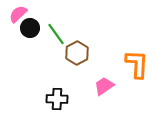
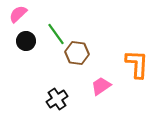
black circle: moved 4 px left, 13 px down
brown hexagon: rotated 25 degrees counterclockwise
pink trapezoid: moved 3 px left
black cross: rotated 35 degrees counterclockwise
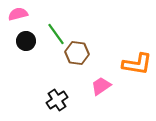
pink semicircle: rotated 30 degrees clockwise
orange L-shape: rotated 96 degrees clockwise
black cross: moved 1 px down
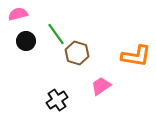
brown hexagon: rotated 10 degrees clockwise
orange L-shape: moved 1 px left, 8 px up
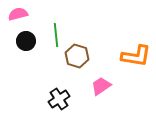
green line: moved 1 px down; rotated 30 degrees clockwise
brown hexagon: moved 3 px down
black cross: moved 2 px right, 1 px up
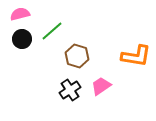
pink semicircle: moved 2 px right
green line: moved 4 px left, 4 px up; rotated 55 degrees clockwise
black circle: moved 4 px left, 2 px up
black cross: moved 11 px right, 9 px up
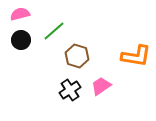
green line: moved 2 px right
black circle: moved 1 px left, 1 px down
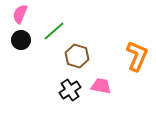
pink semicircle: rotated 54 degrees counterclockwise
orange L-shape: moved 1 px right; rotated 76 degrees counterclockwise
pink trapezoid: rotated 45 degrees clockwise
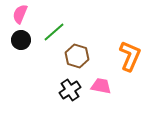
green line: moved 1 px down
orange L-shape: moved 7 px left
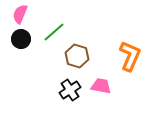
black circle: moved 1 px up
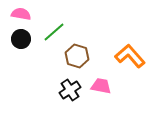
pink semicircle: moved 1 px right; rotated 78 degrees clockwise
orange L-shape: rotated 64 degrees counterclockwise
